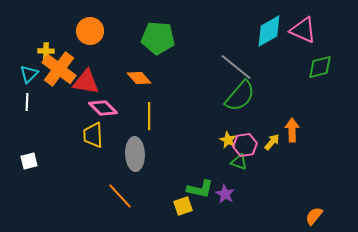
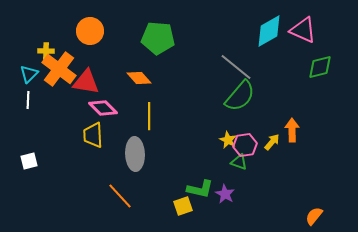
white line: moved 1 px right, 2 px up
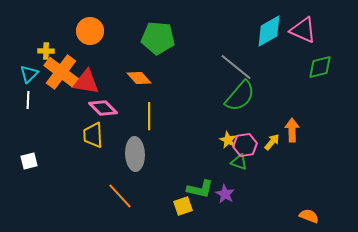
orange cross: moved 2 px right, 3 px down
orange semicircle: moved 5 px left; rotated 72 degrees clockwise
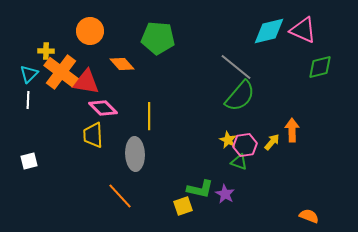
cyan diamond: rotated 16 degrees clockwise
orange diamond: moved 17 px left, 14 px up
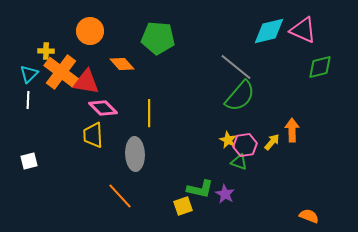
yellow line: moved 3 px up
